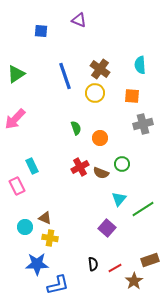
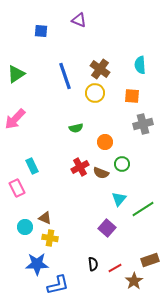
green semicircle: rotated 96 degrees clockwise
orange circle: moved 5 px right, 4 px down
pink rectangle: moved 2 px down
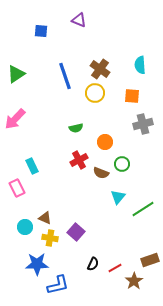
red cross: moved 1 px left, 7 px up
cyan triangle: moved 1 px left, 2 px up
purple square: moved 31 px left, 4 px down
black semicircle: rotated 32 degrees clockwise
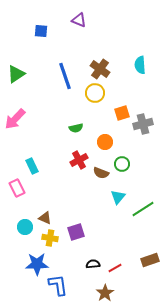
orange square: moved 10 px left, 17 px down; rotated 21 degrees counterclockwise
purple square: rotated 30 degrees clockwise
black semicircle: rotated 120 degrees counterclockwise
brown star: moved 29 px left, 12 px down
blue L-shape: rotated 85 degrees counterclockwise
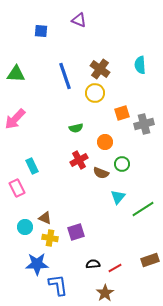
green triangle: rotated 36 degrees clockwise
gray cross: moved 1 px right
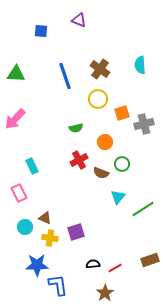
yellow circle: moved 3 px right, 6 px down
pink rectangle: moved 2 px right, 5 px down
blue star: moved 1 px down
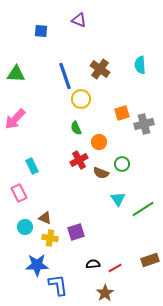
yellow circle: moved 17 px left
green semicircle: rotated 80 degrees clockwise
orange circle: moved 6 px left
cyan triangle: moved 2 px down; rotated 14 degrees counterclockwise
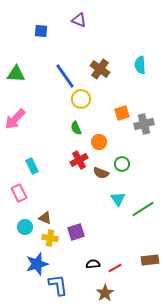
blue line: rotated 16 degrees counterclockwise
brown rectangle: rotated 12 degrees clockwise
blue star: moved 1 px up; rotated 15 degrees counterclockwise
